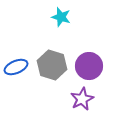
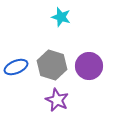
purple star: moved 25 px left, 1 px down; rotated 20 degrees counterclockwise
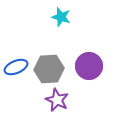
gray hexagon: moved 3 px left, 4 px down; rotated 20 degrees counterclockwise
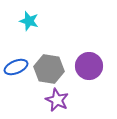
cyan star: moved 32 px left, 4 px down
gray hexagon: rotated 12 degrees clockwise
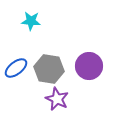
cyan star: moved 2 px right; rotated 12 degrees counterclockwise
blue ellipse: moved 1 px down; rotated 15 degrees counterclockwise
purple star: moved 1 px up
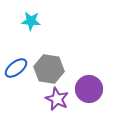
purple circle: moved 23 px down
